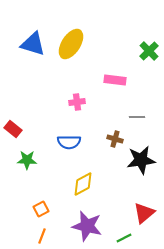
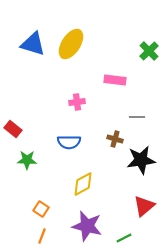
orange square: rotated 28 degrees counterclockwise
red triangle: moved 7 px up
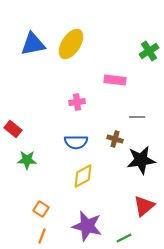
blue triangle: rotated 28 degrees counterclockwise
green cross: rotated 12 degrees clockwise
blue semicircle: moved 7 px right
yellow diamond: moved 8 px up
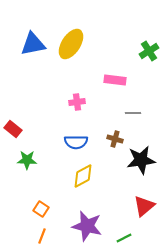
gray line: moved 4 px left, 4 px up
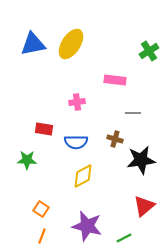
red rectangle: moved 31 px right; rotated 30 degrees counterclockwise
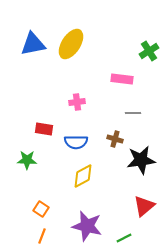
pink rectangle: moved 7 px right, 1 px up
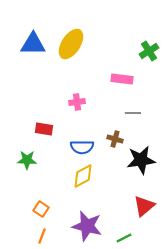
blue triangle: rotated 12 degrees clockwise
blue semicircle: moved 6 px right, 5 px down
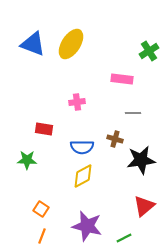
blue triangle: rotated 20 degrees clockwise
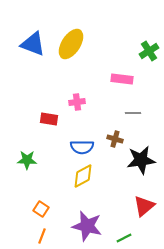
red rectangle: moved 5 px right, 10 px up
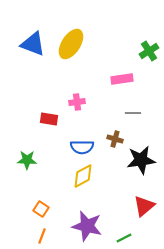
pink rectangle: rotated 15 degrees counterclockwise
